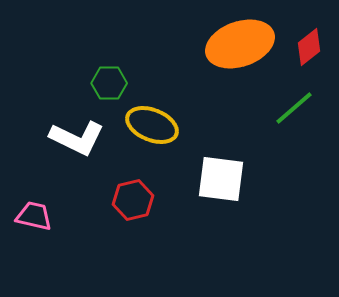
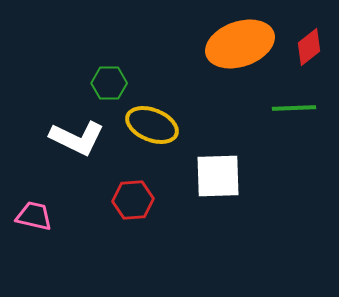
green line: rotated 39 degrees clockwise
white square: moved 3 px left, 3 px up; rotated 9 degrees counterclockwise
red hexagon: rotated 9 degrees clockwise
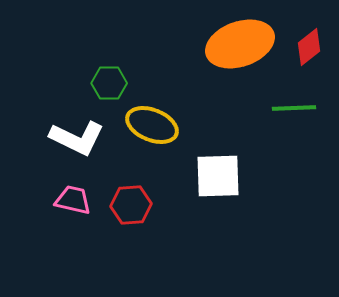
red hexagon: moved 2 px left, 5 px down
pink trapezoid: moved 39 px right, 16 px up
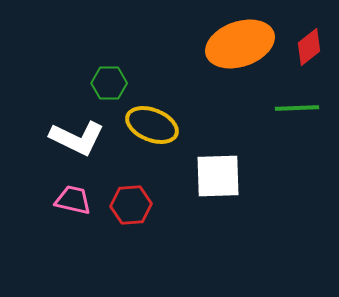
green line: moved 3 px right
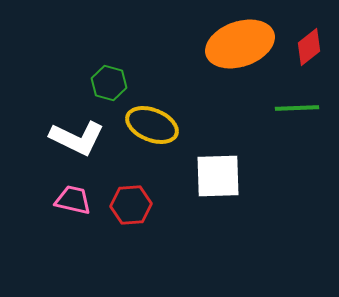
green hexagon: rotated 16 degrees clockwise
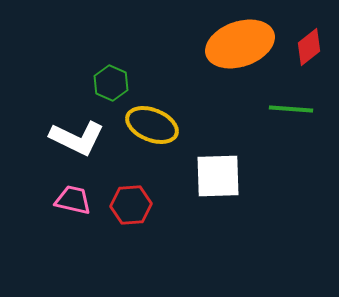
green hexagon: moved 2 px right; rotated 8 degrees clockwise
green line: moved 6 px left, 1 px down; rotated 6 degrees clockwise
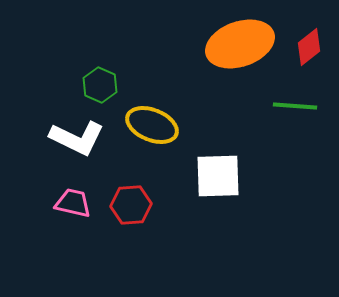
green hexagon: moved 11 px left, 2 px down
green line: moved 4 px right, 3 px up
pink trapezoid: moved 3 px down
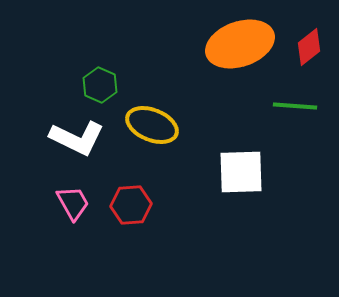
white square: moved 23 px right, 4 px up
pink trapezoid: rotated 48 degrees clockwise
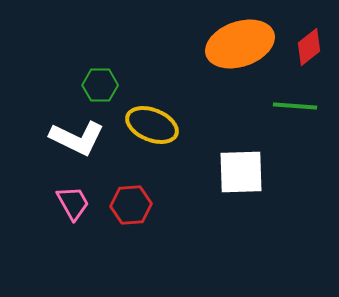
green hexagon: rotated 24 degrees counterclockwise
